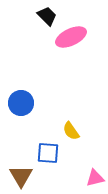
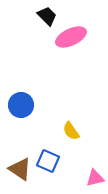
blue circle: moved 2 px down
blue square: moved 8 px down; rotated 20 degrees clockwise
brown triangle: moved 1 px left, 7 px up; rotated 25 degrees counterclockwise
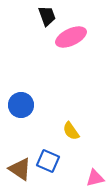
black trapezoid: rotated 25 degrees clockwise
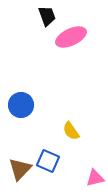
brown triangle: rotated 40 degrees clockwise
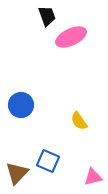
yellow semicircle: moved 8 px right, 10 px up
brown triangle: moved 3 px left, 4 px down
pink triangle: moved 2 px left, 1 px up
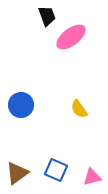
pink ellipse: rotated 12 degrees counterclockwise
yellow semicircle: moved 12 px up
blue square: moved 8 px right, 9 px down
brown triangle: rotated 10 degrees clockwise
pink triangle: moved 1 px left
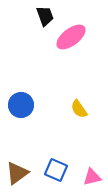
black trapezoid: moved 2 px left
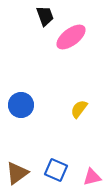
yellow semicircle: rotated 72 degrees clockwise
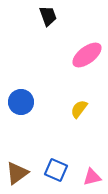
black trapezoid: moved 3 px right
pink ellipse: moved 16 px right, 18 px down
blue circle: moved 3 px up
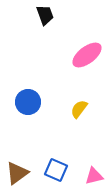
black trapezoid: moved 3 px left, 1 px up
blue circle: moved 7 px right
pink triangle: moved 2 px right, 1 px up
